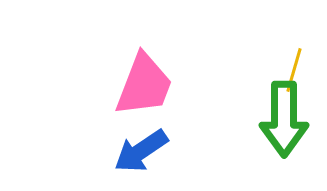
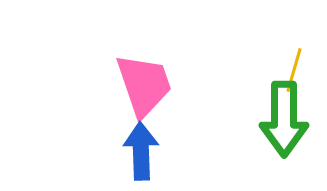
pink trapezoid: rotated 40 degrees counterclockwise
blue arrow: rotated 122 degrees clockwise
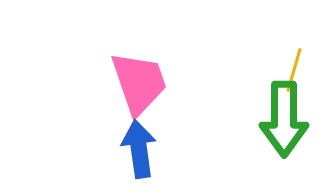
pink trapezoid: moved 5 px left, 2 px up
blue arrow: moved 2 px left, 2 px up; rotated 6 degrees counterclockwise
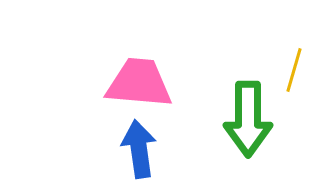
pink trapezoid: rotated 66 degrees counterclockwise
green arrow: moved 36 px left
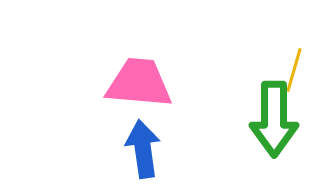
green arrow: moved 26 px right
blue arrow: moved 4 px right
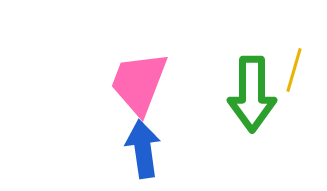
pink trapezoid: rotated 74 degrees counterclockwise
green arrow: moved 22 px left, 25 px up
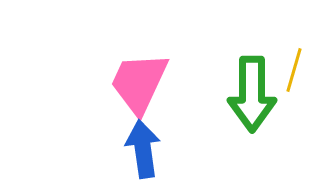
pink trapezoid: rotated 4 degrees clockwise
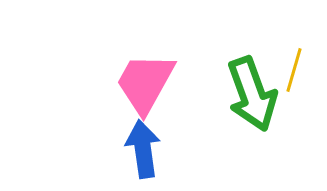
pink trapezoid: moved 6 px right; rotated 4 degrees clockwise
green arrow: rotated 20 degrees counterclockwise
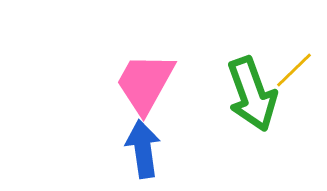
yellow line: rotated 30 degrees clockwise
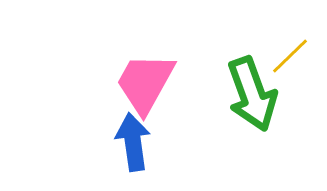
yellow line: moved 4 px left, 14 px up
blue arrow: moved 10 px left, 7 px up
